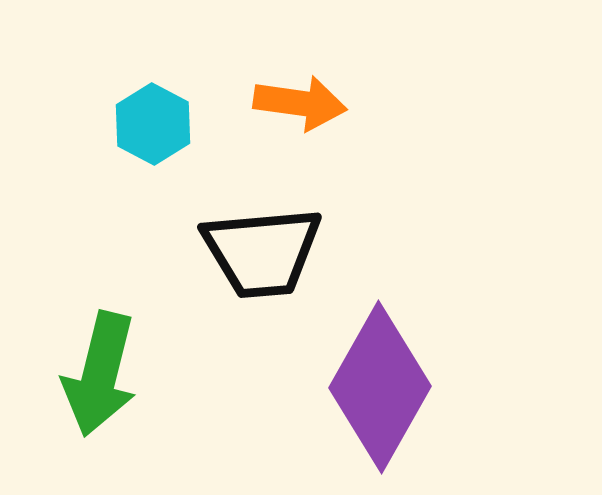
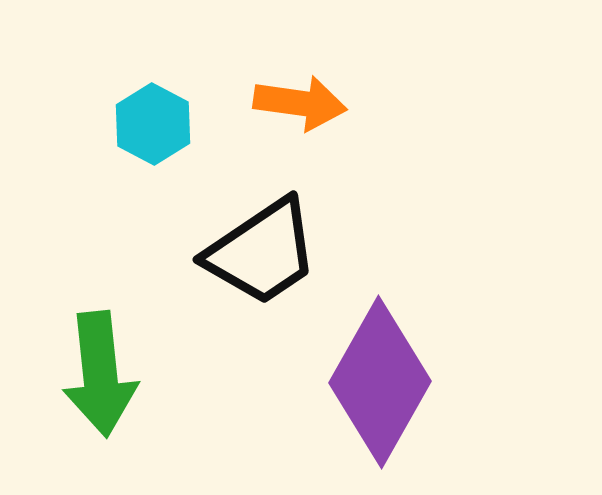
black trapezoid: rotated 29 degrees counterclockwise
green arrow: rotated 20 degrees counterclockwise
purple diamond: moved 5 px up
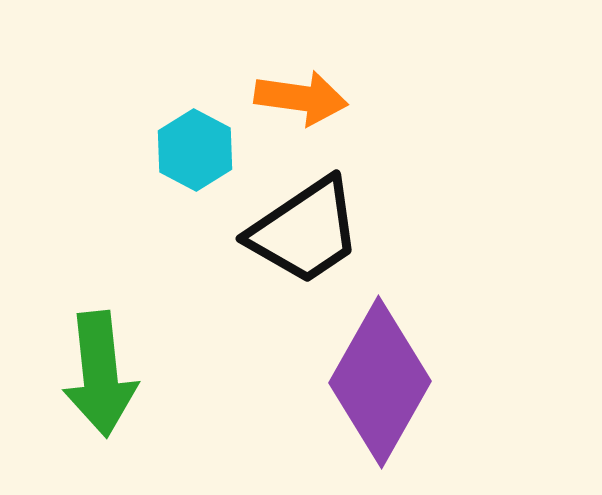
orange arrow: moved 1 px right, 5 px up
cyan hexagon: moved 42 px right, 26 px down
black trapezoid: moved 43 px right, 21 px up
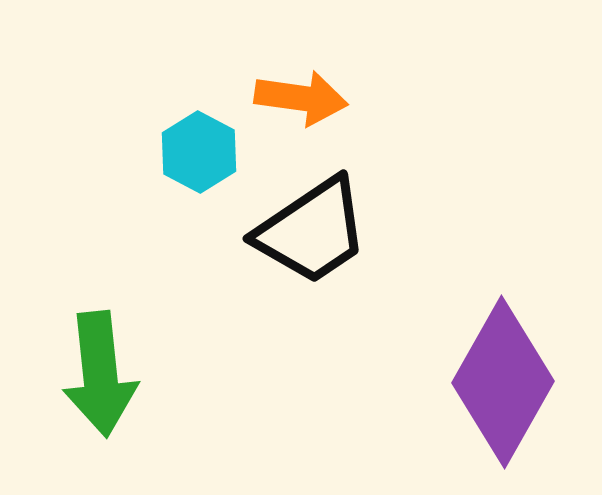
cyan hexagon: moved 4 px right, 2 px down
black trapezoid: moved 7 px right
purple diamond: moved 123 px right
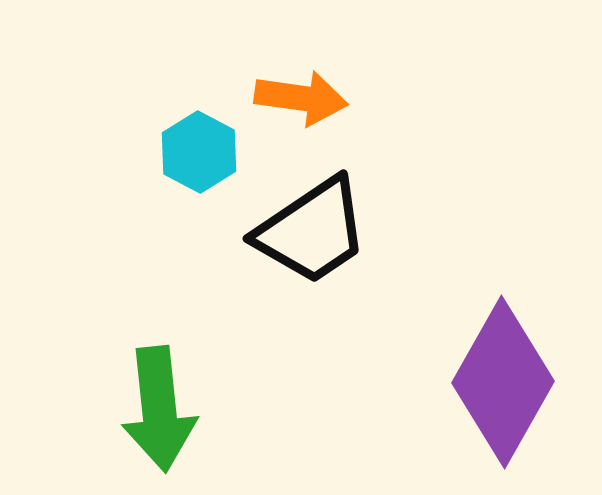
green arrow: moved 59 px right, 35 px down
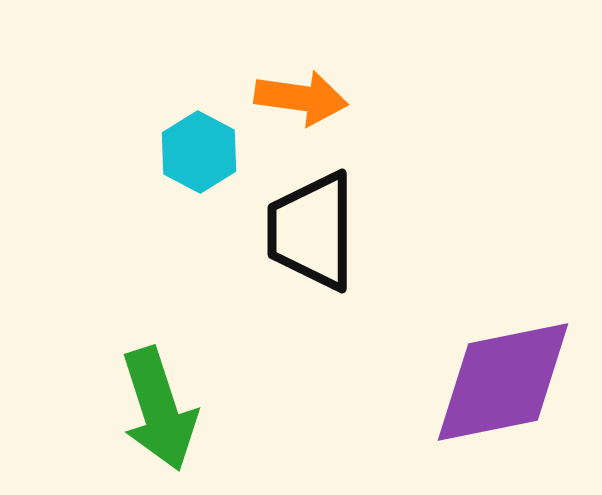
black trapezoid: rotated 124 degrees clockwise
purple diamond: rotated 49 degrees clockwise
green arrow: rotated 12 degrees counterclockwise
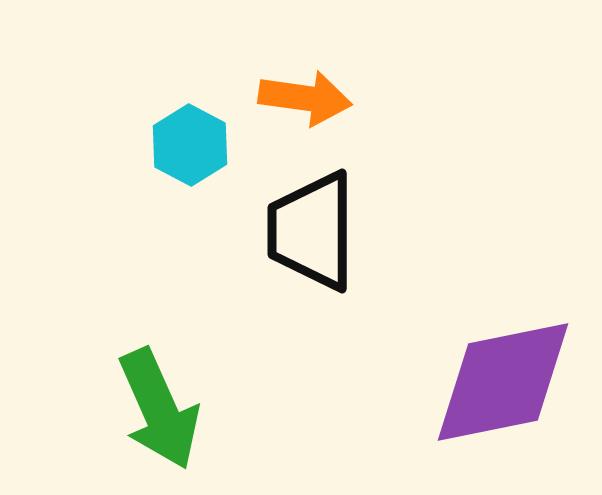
orange arrow: moved 4 px right
cyan hexagon: moved 9 px left, 7 px up
green arrow: rotated 6 degrees counterclockwise
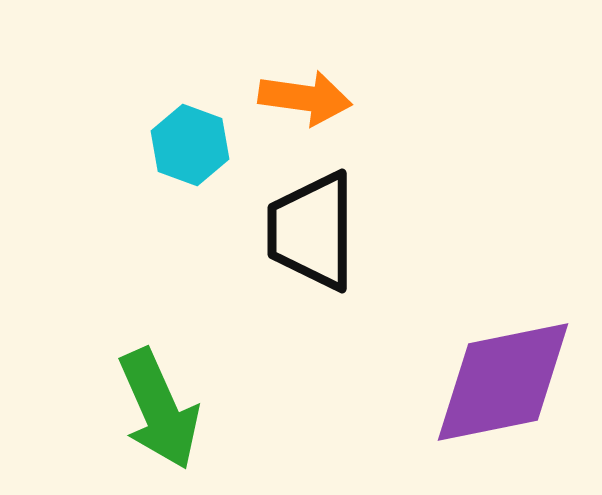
cyan hexagon: rotated 8 degrees counterclockwise
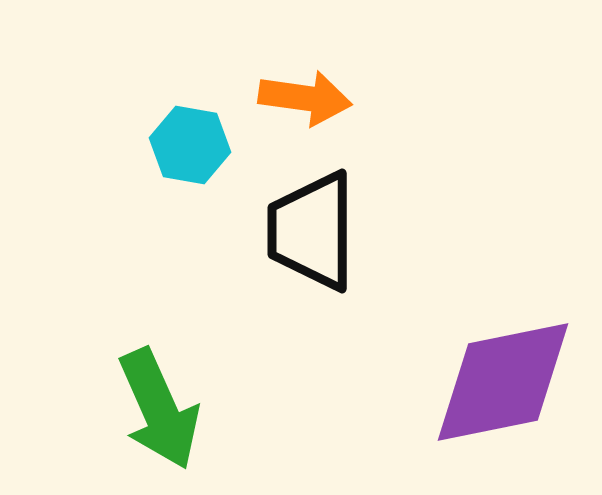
cyan hexagon: rotated 10 degrees counterclockwise
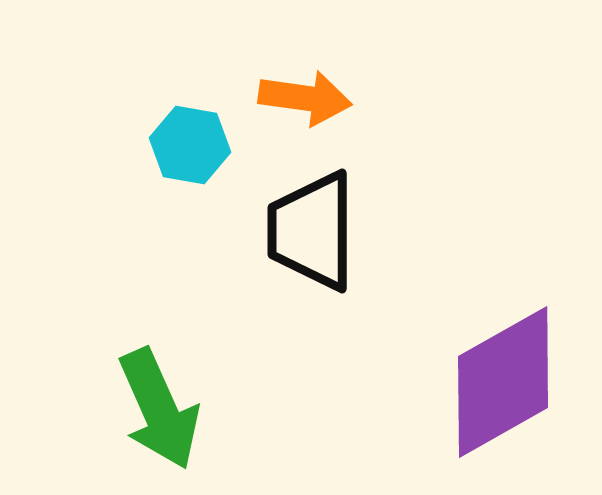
purple diamond: rotated 18 degrees counterclockwise
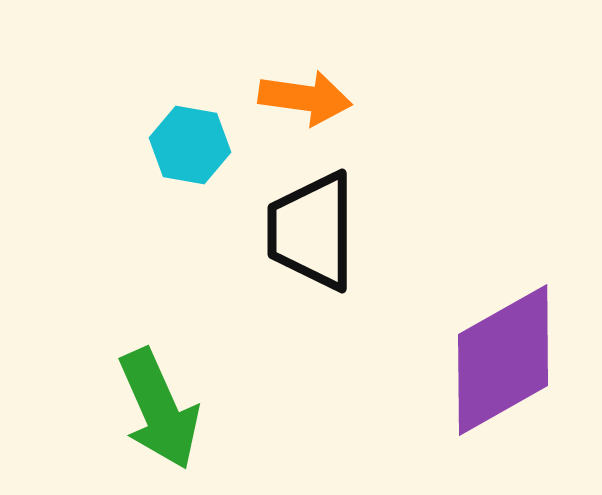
purple diamond: moved 22 px up
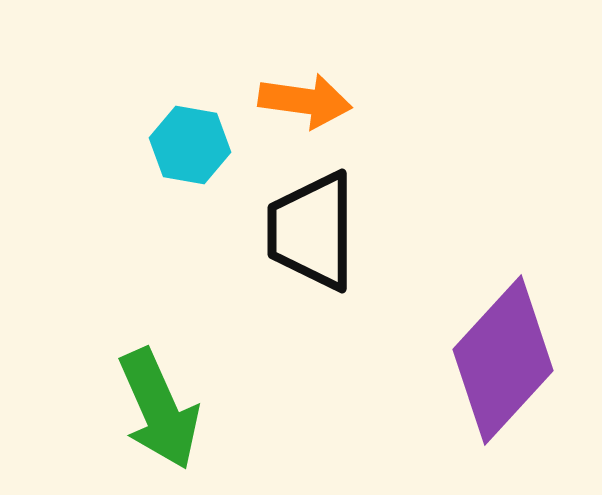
orange arrow: moved 3 px down
purple diamond: rotated 18 degrees counterclockwise
